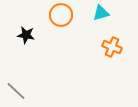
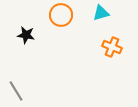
gray line: rotated 15 degrees clockwise
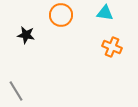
cyan triangle: moved 4 px right; rotated 24 degrees clockwise
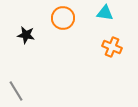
orange circle: moved 2 px right, 3 px down
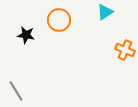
cyan triangle: moved 1 px up; rotated 42 degrees counterclockwise
orange circle: moved 4 px left, 2 px down
orange cross: moved 13 px right, 3 px down
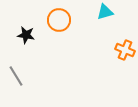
cyan triangle: rotated 18 degrees clockwise
gray line: moved 15 px up
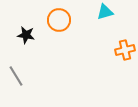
orange cross: rotated 36 degrees counterclockwise
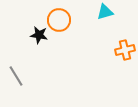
black star: moved 13 px right
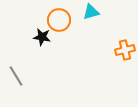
cyan triangle: moved 14 px left
black star: moved 3 px right, 2 px down
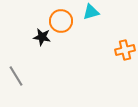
orange circle: moved 2 px right, 1 px down
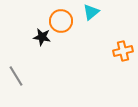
cyan triangle: rotated 24 degrees counterclockwise
orange cross: moved 2 px left, 1 px down
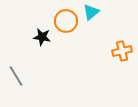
orange circle: moved 5 px right
orange cross: moved 1 px left
